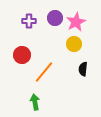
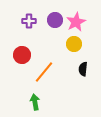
purple circle: moved 2 px down
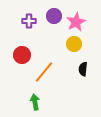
purple circle: moved 1 px left, 4 px up
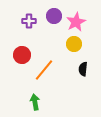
orange line: moved 2 px up
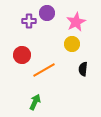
purple circle: moved 7 px left, 3 px up
yellow circle: moved 2 px left
orange line: rotated 20 degrees clockwise
green arrow: rotated 35 degrees clockwise
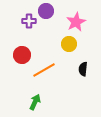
purple circle: moved 1 px left, 2 px up
yellow circle: moved 3 px left
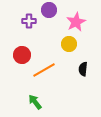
purple circle: moved 3 px right, 1 px up
green arrow: rotated 63 degrees counterclockwise
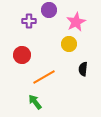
orange line: moved 7 px down
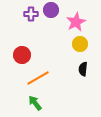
purple circle: moved 2 px right
purple cross: moved 2 px right, 7 px up
yellow circle: moved 11 px right
orange line: moved 6 px left, 1 px down
green arrow: moved 1 px down
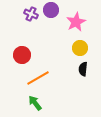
purple cross: rotated 24 degrees clockwise
yellow circle: moved 4 px down
